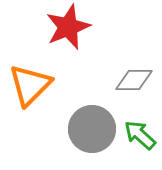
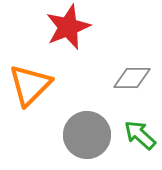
gray diamond: moved 2 px left, 2 px up
gray circle: moved 5 px left, 6 px down
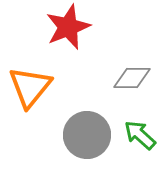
orange triangle: moved 2 px down; rotated 6 degrees counterclockwise
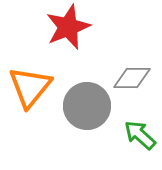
gray circle: moved 29 px up
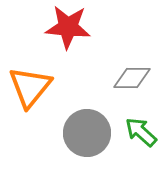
red star: rotated 27 degrees clockwise
gray circle: moved 27 px down
green arrow: moved 1 px right, 3 px up
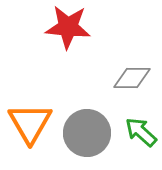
orange triangle: moved 36 px down; rotated 9 degrees counterclockwise
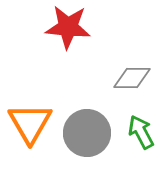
green arrow: rotated 20 degrees clockwise
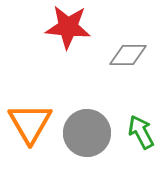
gray diamond: moved 4 px left, 23 px up
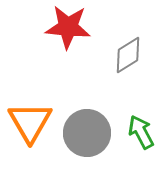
gray diamond: rotated 33 degrees counterclockwise
orange triangle: moved 1 px up
